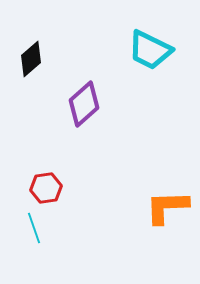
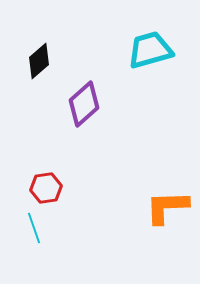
cyan trapezoid: rotated 138 degrees clockwise
black diamond: moved 8 px right, 2 px down
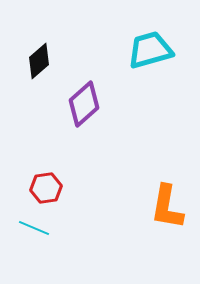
orange L-shape: rotated 78 degrees counterclockwise
cyan line: rotated 48 degrees counterclockwise
